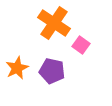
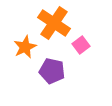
pink square: rotated 18 degrees clockwise
orange star: moved 8 px right, 21 px up
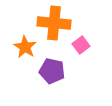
orange cross: rotated 28 degrees counterclockwise
orange star: rotated 15 degrees counterclockwise
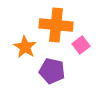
orange cross: moved 2 px right, 2 px down
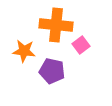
orange star: moved 1 px left, 4 px down; rotated 25 degrees counterclockwise
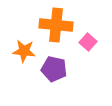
pink square: moved 7 px right, 3 px up; rotated 12 degrees counterclockwise
purple pentagon: moved 2 px right, 2 px up
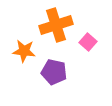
orange cross: rotated 24 degrees counterclockwise
purple pentagon: moved 3 px down
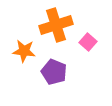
purple pentagon: rotated 10 degrees clockwise
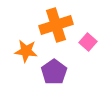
orange star: moved 2 px right
purple pentagon: rotated 15 degrees clockwise
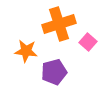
orange cross: moved 3 px right, 1 px up
purple pentagon: rotated 20 degrees clockwise
